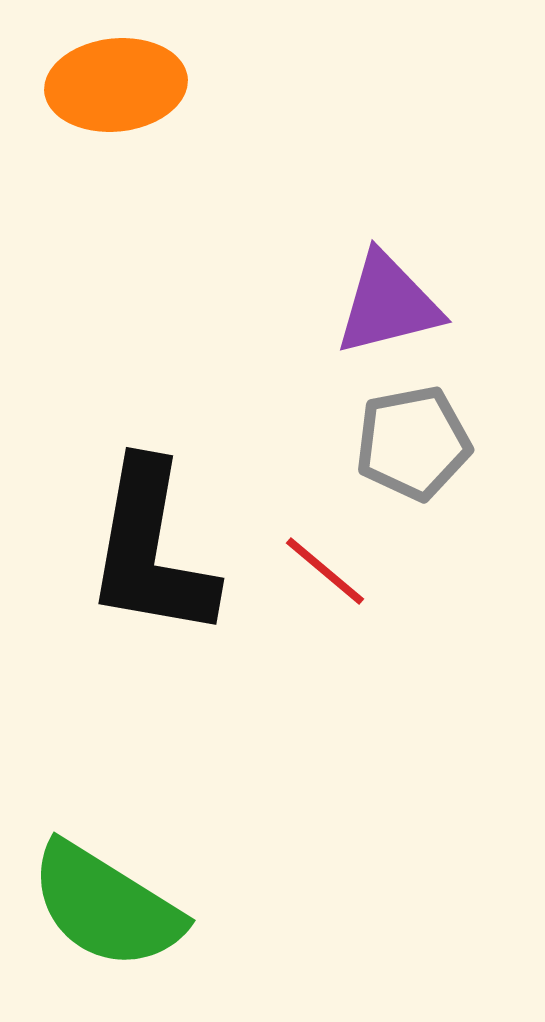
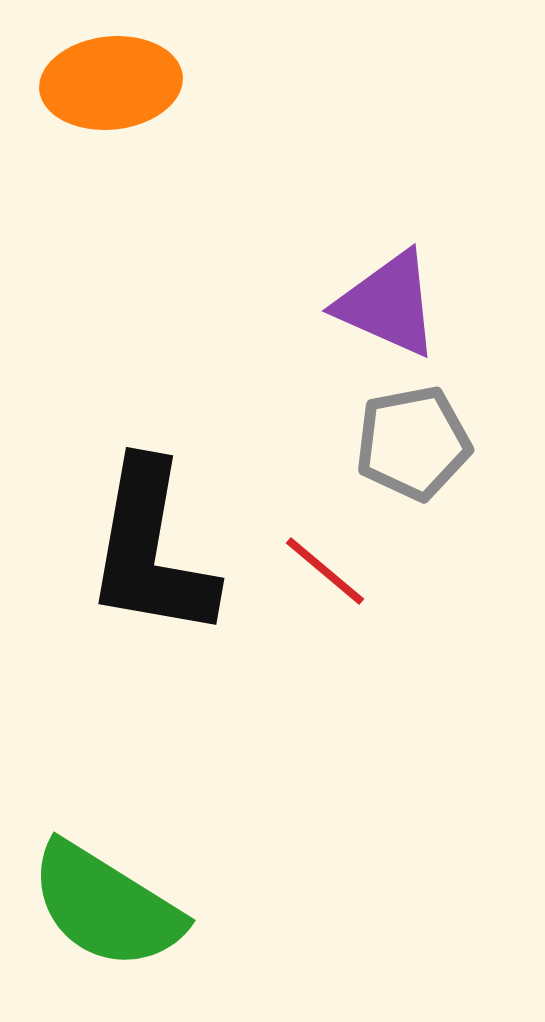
orange ellipse: moved 5 px left, 2 px up
purple triangle: rotated 38 degrees clockwise
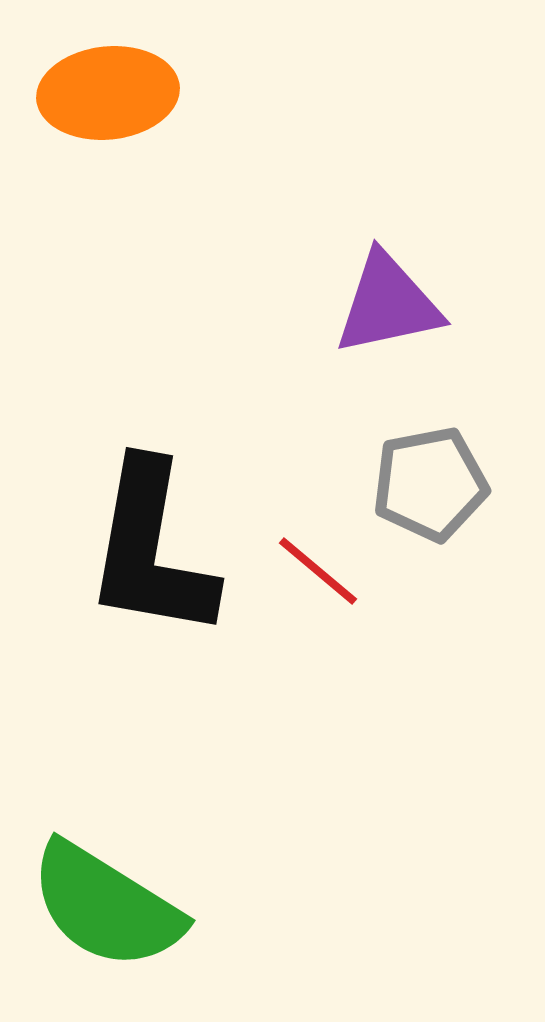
orange ellipse: moved 3 px left, 10 px down
purple triangle: rotated 36 degrees counterclockwise
gray pentagon: moved 17 px right, 41 px down
red line: moved 7 px left
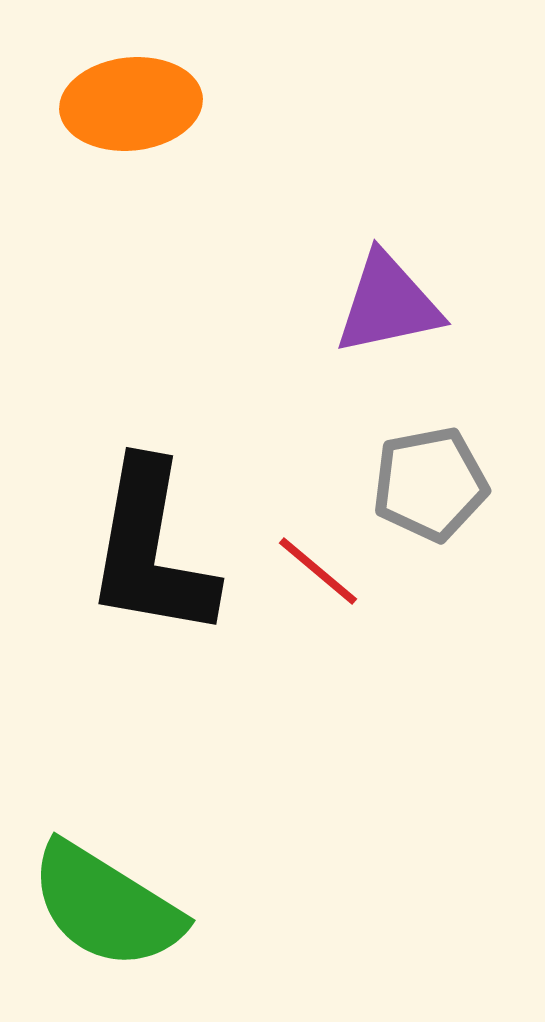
orange ellipse: moved 23 px right, 11 px down
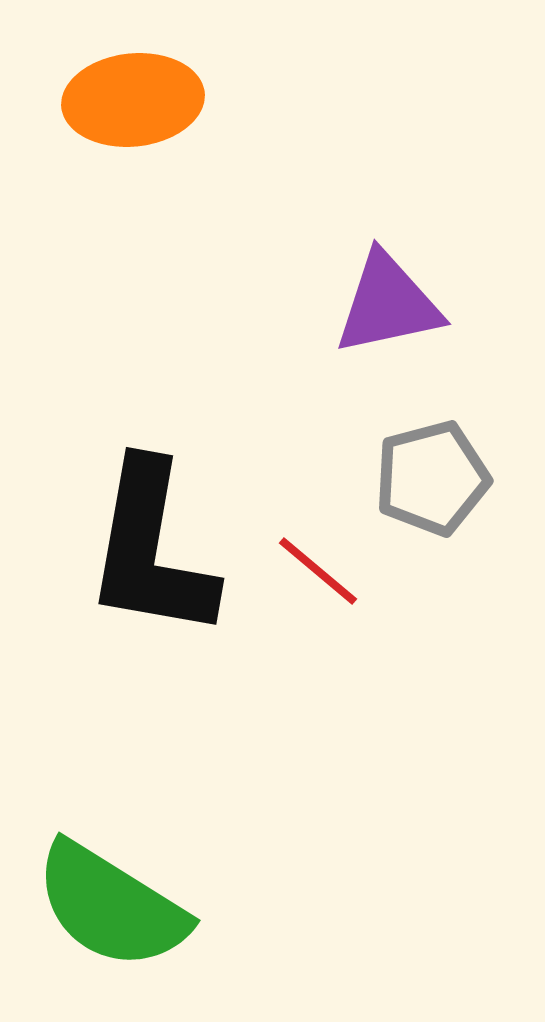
orange ellipse: moved 2 px right, 4 px up
gray pentagon: moved 2 px right, 6 px up; rotated 4 degrees counterclockwise
green semicircle: moved 5 px right
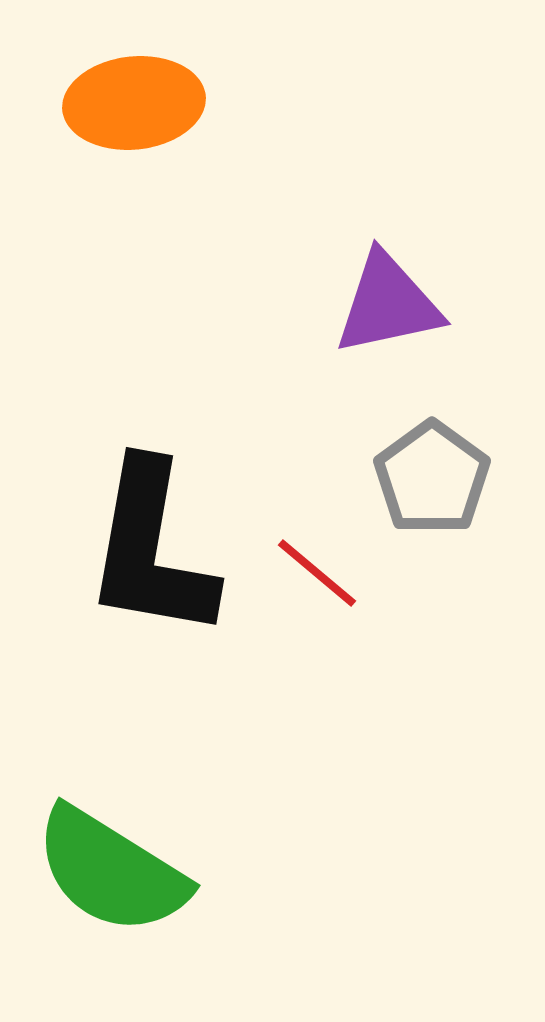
orange ellipse: moved 1 px right, 3 px down
gray pentagon: rotated 21 degrees counterclockwise
red line: moved 1 px left, 2 px down
green semicircle: moved 35 px up
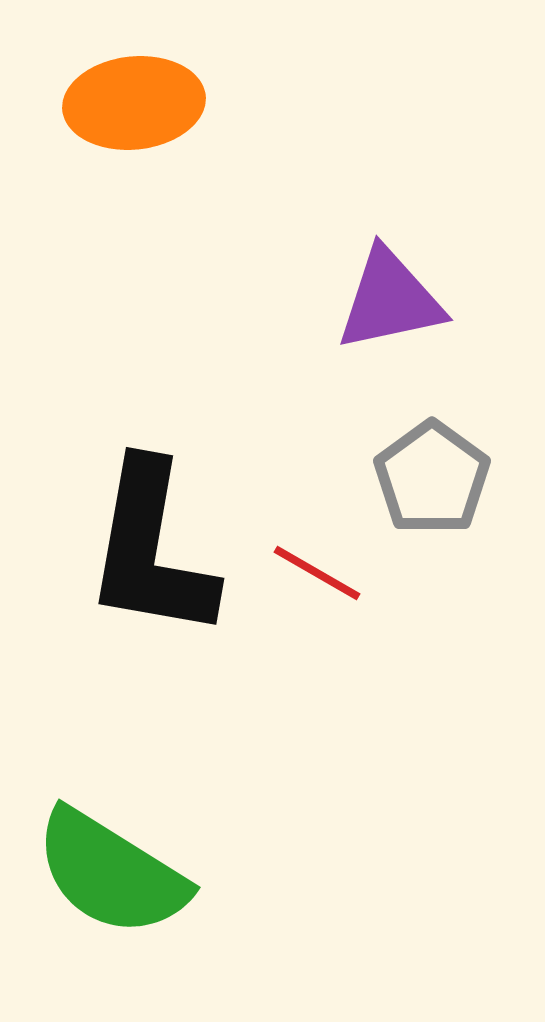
purple triangle: moved 2 px right, 4 px up
red line: rotated 10 degrees counterclockwise
green semicircle: moved 2 px down
